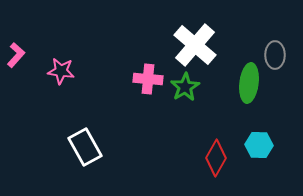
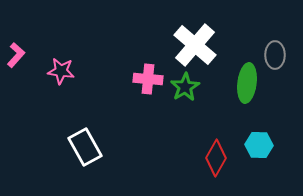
green ellipse: moved 2 px left
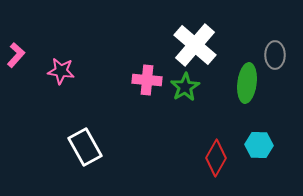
pink cross: moved 1 px left, 1 px down
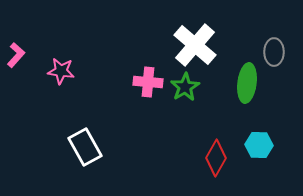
gray ellipse: moved 1 px left, 3 px up
pink cross: moved 1 px right, 2 px down
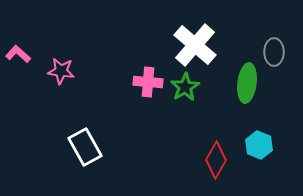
pink L-shape: moved 2 px right, 1 px up; rotated 90 degrees counterclockwise
cyan hexagon: rotated 20 degrees clockwise
red diamond: moved 2 px down
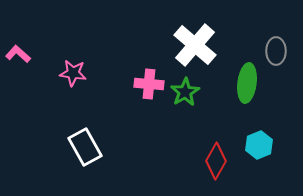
gray ellipse: moved 2 px right, 1 px up
pink star: moved 12 px right, 2 px down
pink cross: moved 1 px right, 2 px down
green star: moved 5 px down
cyan hexagon: rotated 16 degrees clockwise
red diamond: moved 1 px down
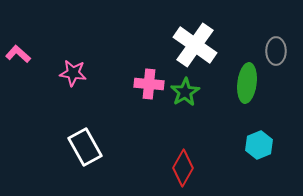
white cross: rotated 6 degrees counterclockwise
red diamond: moved 33 px left, 7 px down
